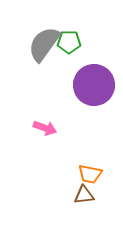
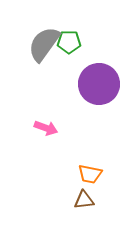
purple circle: moved 5 px right, 1 px up
pink arrow: moved 1 px right
brown triangle: moved 5 px down
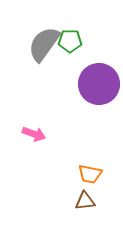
green pentagon: moved 1 px right, 1 px up
pink arrow: moved 12 px left, 6 px down
brown triangle: moved 1 px right, 1 px down
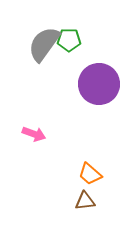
green pentagon: moved 1 px left, 1 px up
orange trapezoid: rotated 30 degrees clockwise
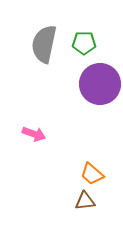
green pentagon: moved 15 px right, 3 px down
gray semicircle: rotated 24 degrees counterclockwise
purple circle: moved 1 px right
orange trapezoid: moved 2 px right
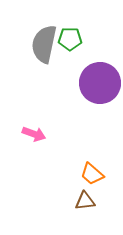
green pentagon: moved 14 px left, 4 px up
purple circle: moved 1 px up
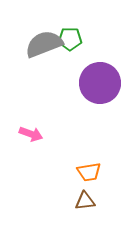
gray semicircle: rotated 57 degrees clockwise
pink arrow: moved 3 px left
orange trapezoid: moved 3 px left, 2 px up; rotated 50 degrees counterclockwise
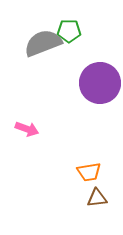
green pentagon: moved 1 px left, 8 px up
gray semicircle: moved 1 px left, 1 px up
pink arrow: moved 4 px left, 5 px up
brown triangle: moved 12 px right, 3 px up
